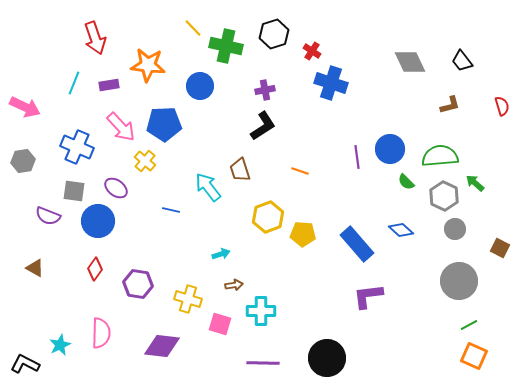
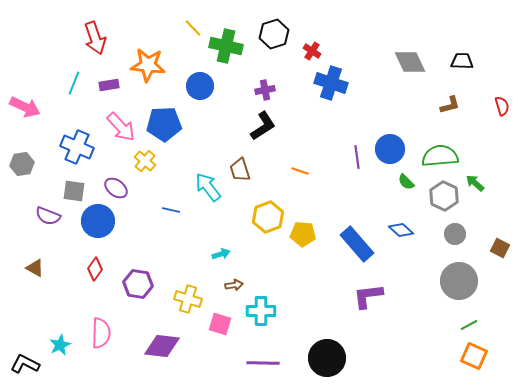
black trapezoid at (462, 61): rotated 130 degrees clockwise
gray hexagon at (23, 161): moved 1 px left, 3 px down
gray circle at (455, 229): moved 5 px down
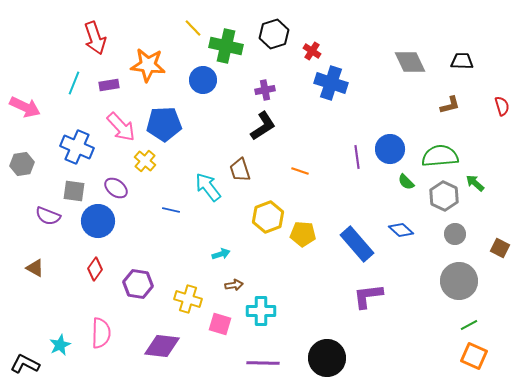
blue circle at (200, 86): moved 3 px right, 6 px up
